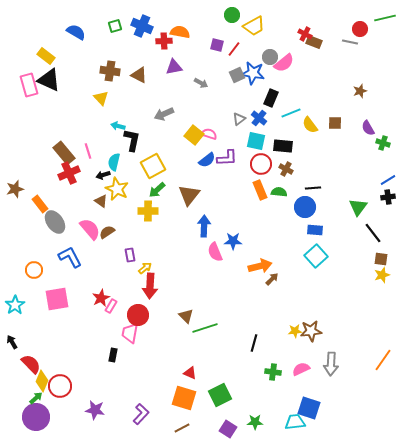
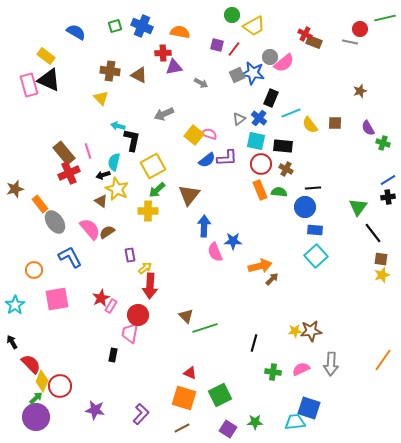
red cross at (164, 41): moved 1 px left, 12 px down
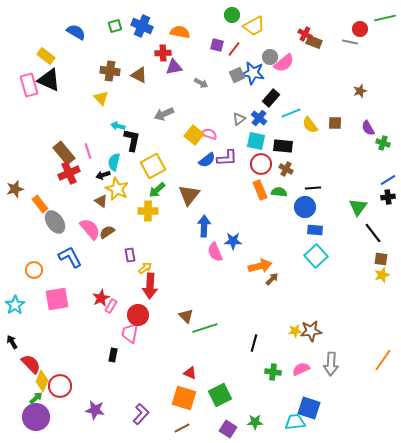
black rectangle at (271, 98): rotated 18 degrees clockwise
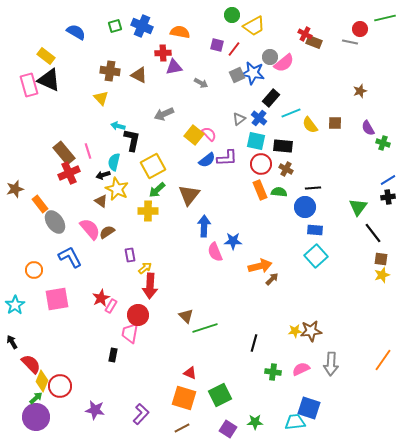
pink semicircle at (209, 134): rotated 28 degrees clockwise
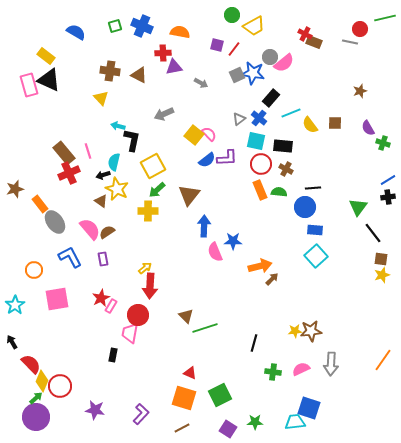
purple rectangle at (130, 255): moved 27 px left, 4 px down
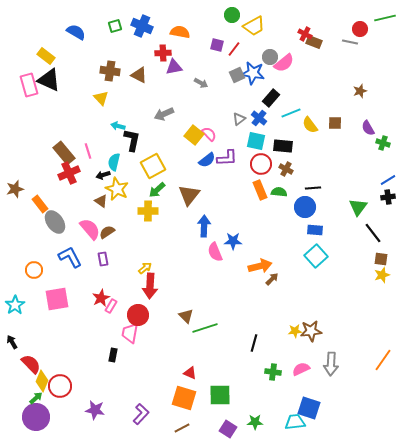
green square at (220, 395): rotated 25 degrees clockwise
